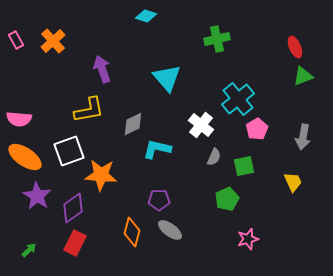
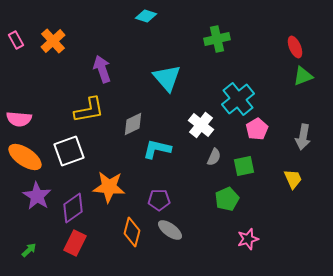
orange star: moved 8 px right, 12 px down
yellow trapezoid: moved 3 px up
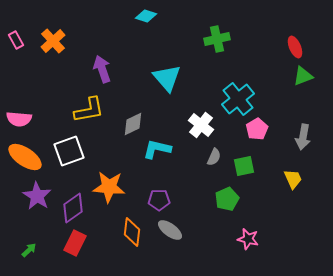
orange diamond: rotated 8 degrees counterclockwise
pink star: rotated 30 degrees clockwise
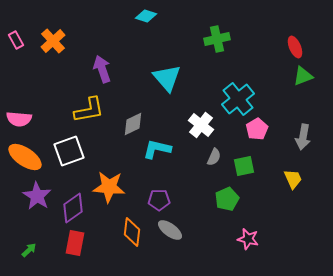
red rectangle: rotated 15 degrees counterclockwise
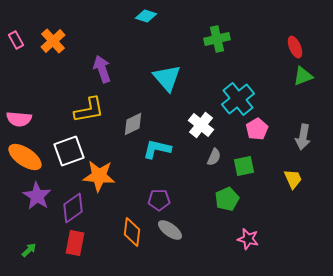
orange star: moved 10 px left, 11 px up
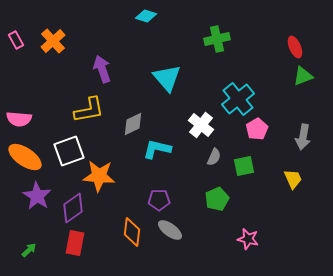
green pentagon: moved 10 px left
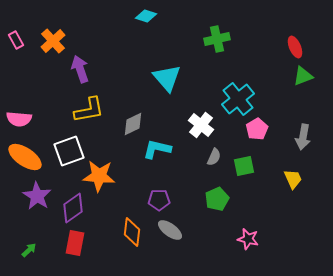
purple arrow: moved 22 px left
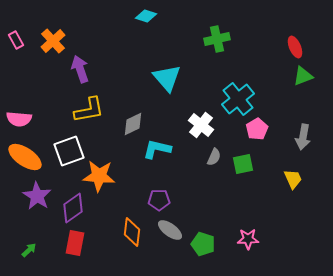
green square: moved 1 px left, 2 px up
green pentagon: moved 14 px left, 45 px down; rotated 30 degrees counterclockwise
pink star: rotated 15 degrees counterclockwise
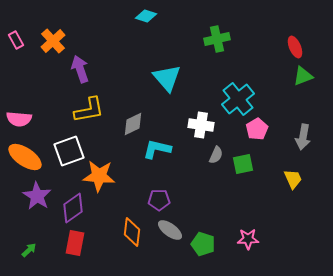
white cross: rotated 30 degrees counterclockwise
gray semicircle: moved 2 px right, 2 px up
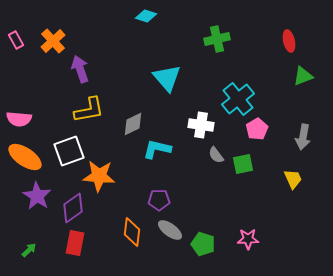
red ellipse: moved 6 px left, 6 px up; rotated 10 degrees clockwise
gray semicircle: rotated 120 degrees clockwise
